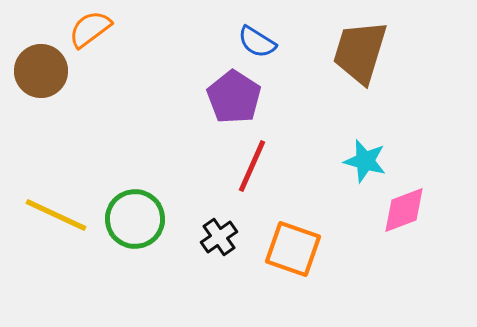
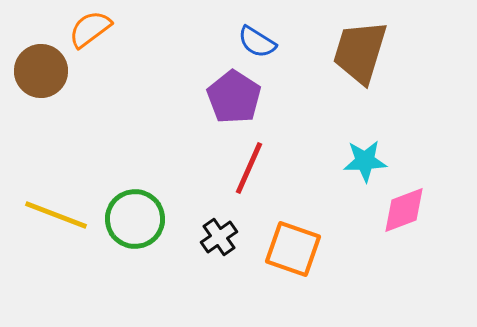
cyan star: rotated 18 degrees counterclockwise
red line: moved 3 px left, 2 px down
yellow line: rotated 4 degrees counterclockwise
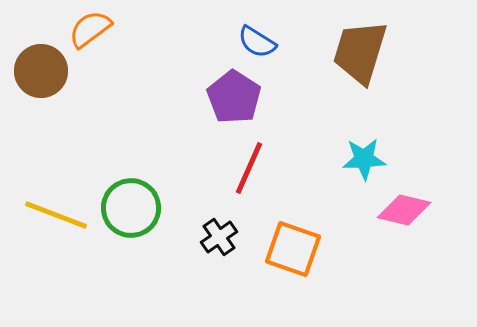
cyan star: moved 1 px left, 2 px up
pink diamond: rotated 34 degrees clockwise
green circle: moved 4 px left, 11 px up
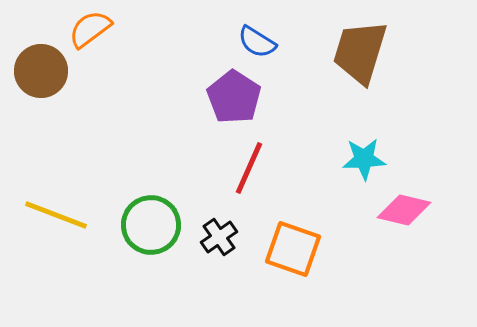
green circle: moved 20 px right, 17 px down
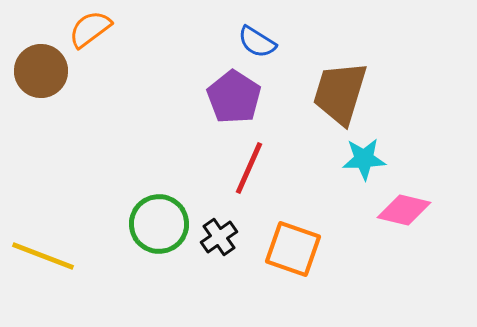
brown trapezoid: moved 20 px left, 41 px down
yellow line: moved 13 px left, 41 px down
green circle: moved 8 px right, 1 px up
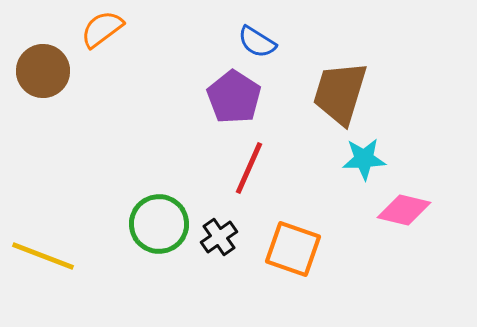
orange semicircle: moved 12 px right
brown circle: moved 2 px right
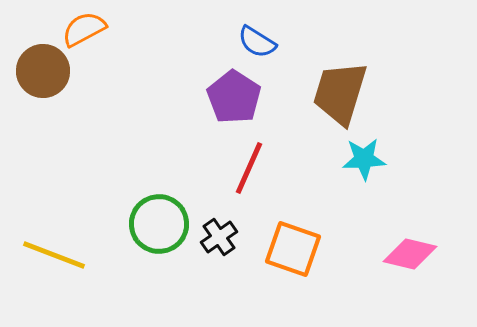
orange semicircle: moved 18 px left; rotated 9 degrees clockwise
pink diamond: moved 6 px right, 44 px down
yellow line: moved 11 px right, 1 px up
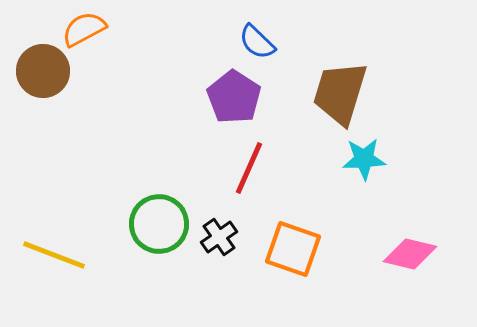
blue semicircle: rotated 12 degrees clockwise
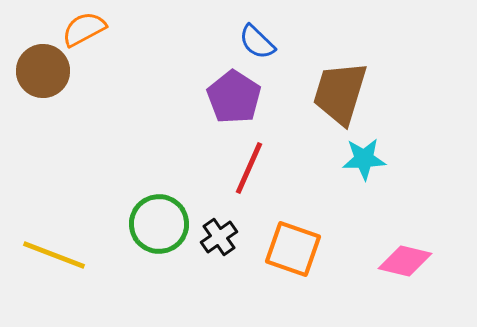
pink diamond: moved 5 px left, 7 px down
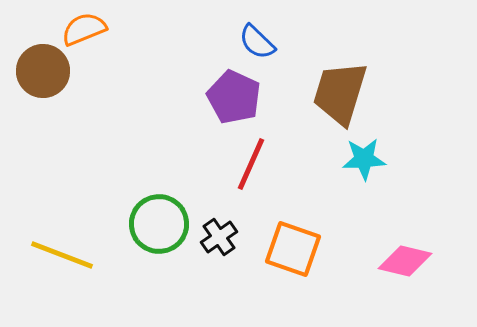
orange semicircle: rotated 6 degrees clockwise
purple pentagon: rotated 8 degrees counterclockwise
red line: moved 2 px right, 4 px up
yellow line: moved 8 px right
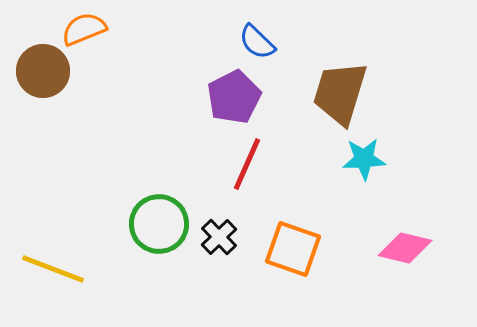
purple pentagon: rotated 20 degrees clockwise
red line: moved 4 px left
black cross: rotated 9 degrees counterclockwise
yellow line: moved 9 px left, 14 px down
pink diamond: moved 13 px up
